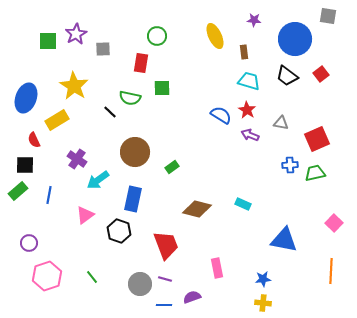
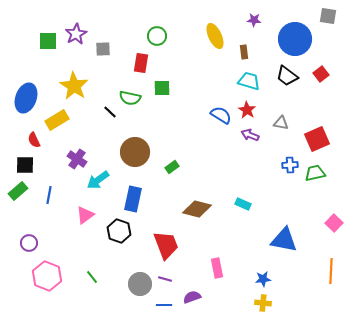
pink hexagon at (47, 276): rotated 20 degrees counterclockwise
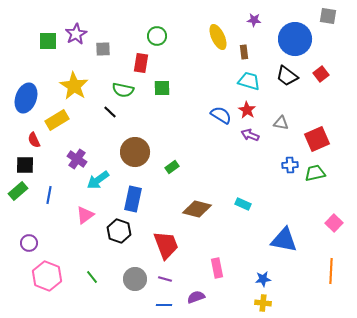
yellow ellipse at (215, 36): moved 3 px right, 1 px down
green semicircle at (130, 98): moved 7 px left, 8 px up
gray circle at (140, 284): moved 5 px left, 5 px up
purple semicircle at (192, 297): moved 4 px right
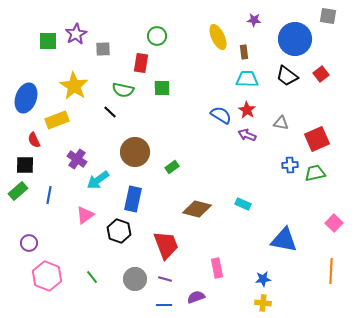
cyan trapezoid at (249, 81): moved 2 px left, 2 px up; rotated 15 degrees counterclockwise
yellow rectangle at (57, 120): rotated 10 degrees clockwise
purple arrow at (250, 135): moved 3 px left
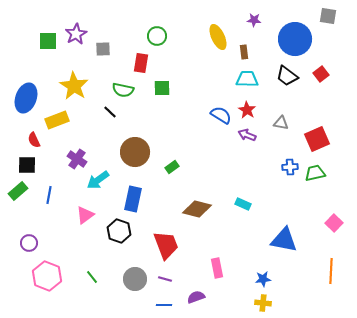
black square at (25, 165): moved 2 px right
blue cross at (290, 165): moved 2 px down
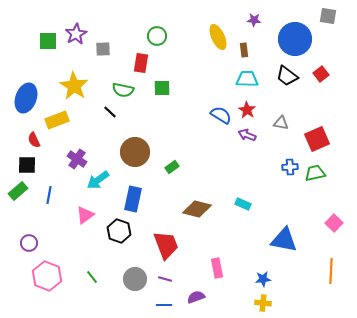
brown rectangle at (244, 52): moved 2 px up
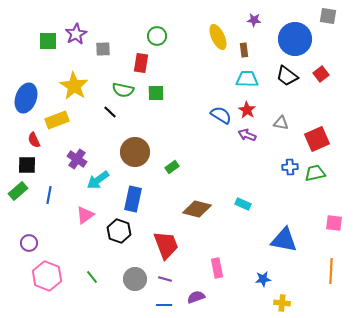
green square at (162, 88): moved 6 px left, 5 px down
pink square at (334, 223): rotated 36 degrees counterclockwise
yellow cross at (263, 303): moved 19 px right
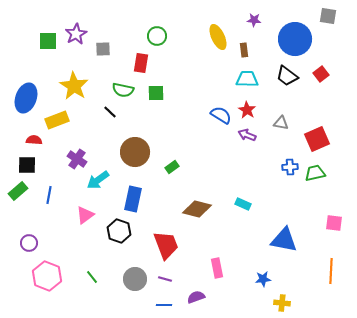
red semicircle at (34, 140): rotated 119 degrees clockwise
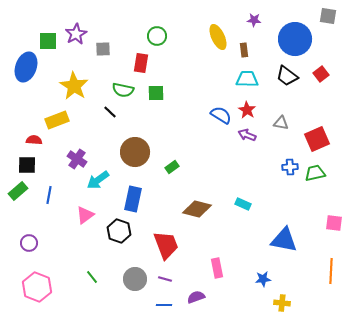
blue ellipse at (26, 98): moved 31 px up
pink hexagon at (47, 276): moved 10 px left, 11 px down
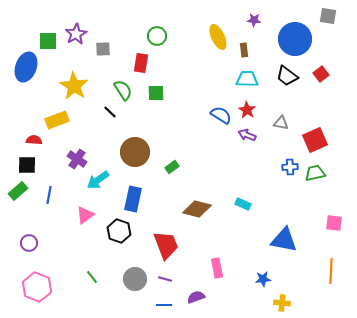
green semicircle at (123, 90): rotated 135 degrees counterclockwise
red square at (317, 139): moved 2 px left, 1 px down
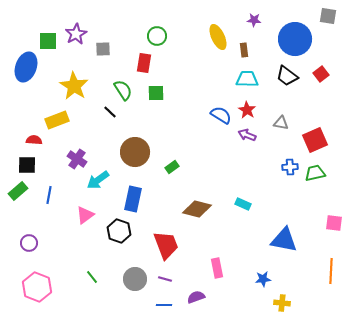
red rectangle at (141, 63): moved 3 px right
